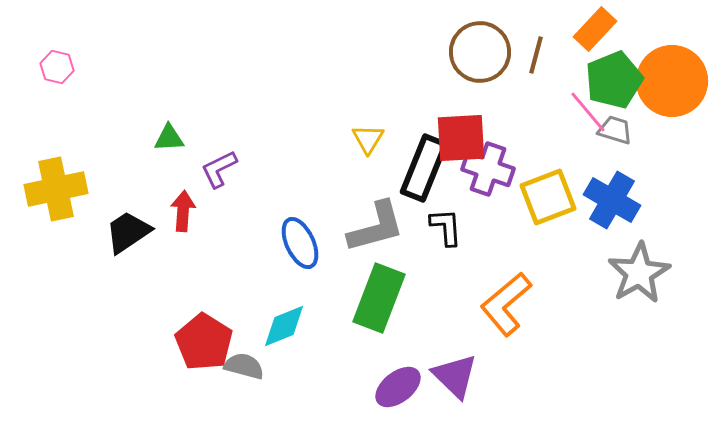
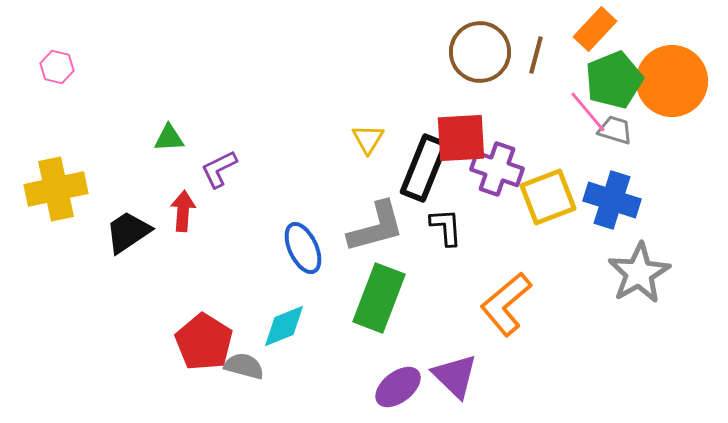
purple cross: moved 9 px right
blue cross: rotated 12 degrees counterclockwise
blue ellipse: moved 3 px right, 5 px down
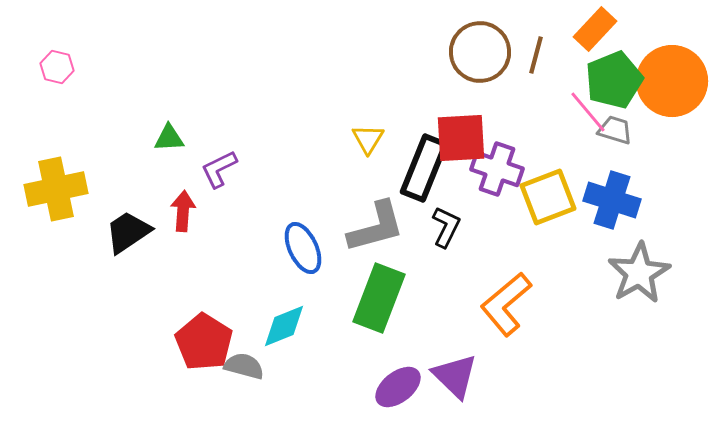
black L-shape: rotated 30 degrees clockwise
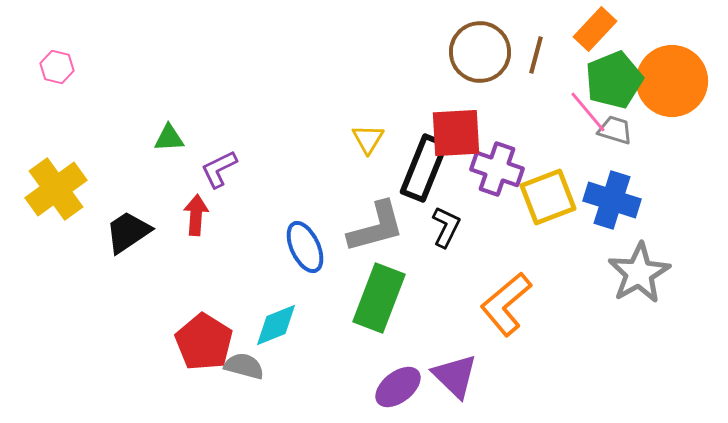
red square: moved 5 px left, 5 px up
yellow cross: rotated 24 degrees counterclockwise
red arrow: moved 13 px right, 4 px down
blue ellipse: moved 2 px right, 1 px up
cyan diamond: moved 8 px left, 1 px up
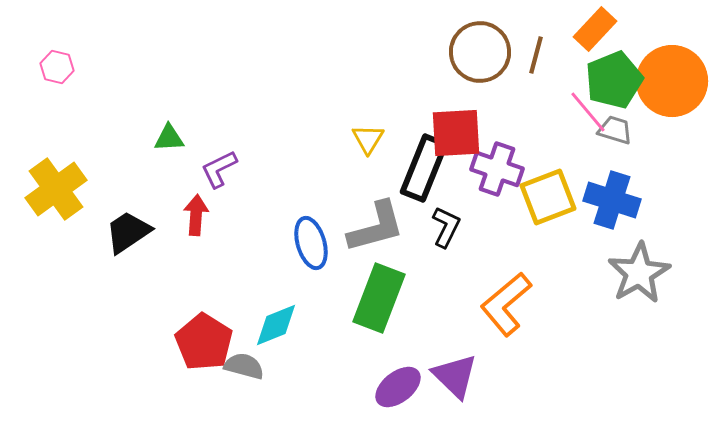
blue ellipse: moved 6 px right, 4 px up; rotated 9 degrees clockwise
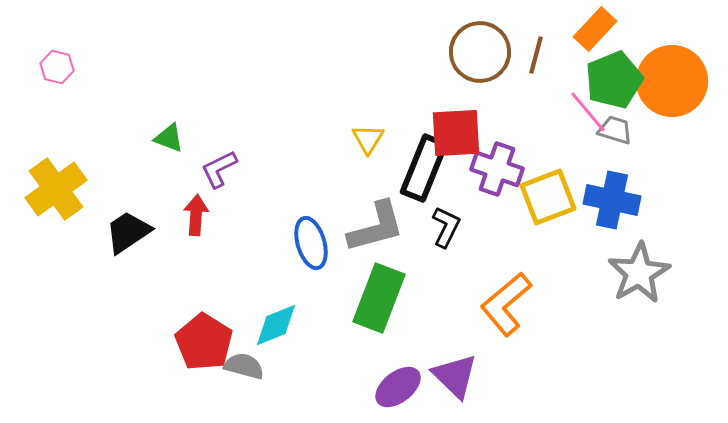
green triangle: rotated 24 degrees clockwise
blue cross: rotated 6 degrees counterclockwise
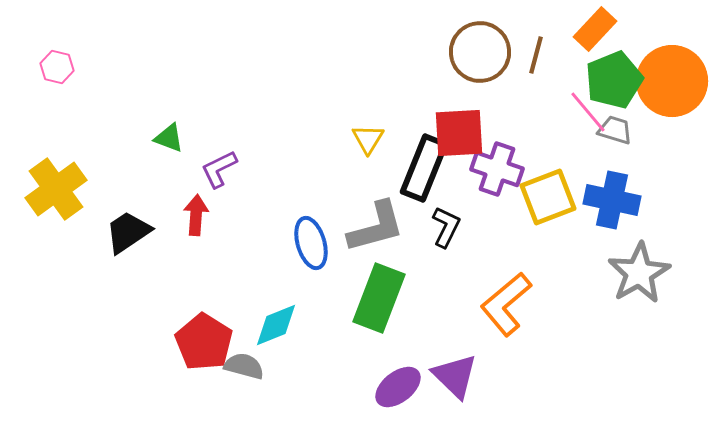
red square: moved 3 px right
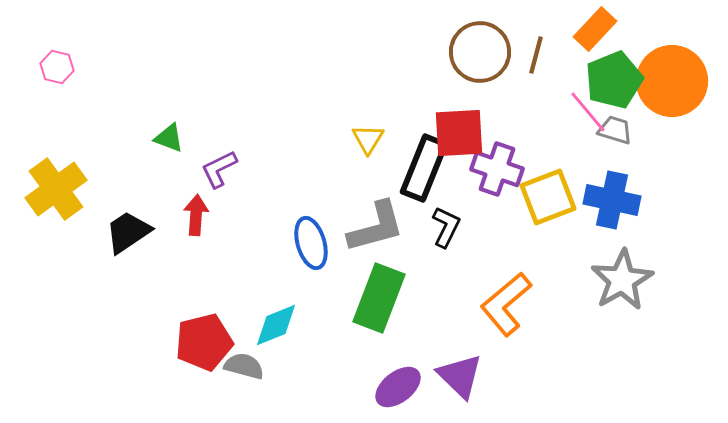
gray star: moved 17 px left, 7 px down
red pentagon: rotated 26 degrees clockwise
purple triangle: moved 5 px right
